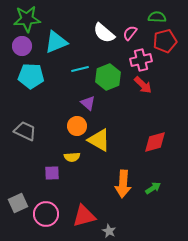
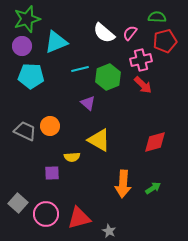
green star: rotated 12 degrees counterclockwise
orange circle: moved 27 px left
gray square: rotated 24 degrees counterclockwise
red triangle: moved 5 px left, 2 px down
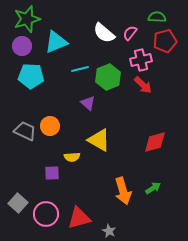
orange arrow: moved 7 px down; rotated 20 degrees counterclockwise
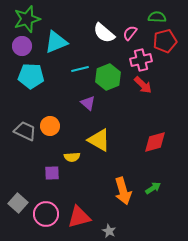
red triangle: moved 1 px up
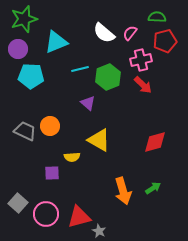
green star: moved 3 px left
purple circle: moved 4 px left, 3 px down
gray star: moved 10 px left
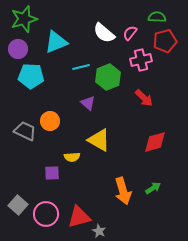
cyan line: moved 1 px right, 2 px up
red arrow: moved 1 px right, 13 px down
orange circle: moved 5 px up
gray square: moved 2 px down
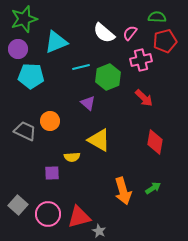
red diamond: rotated 65 degrees counterclockwise
pink circle: moved 2 px right
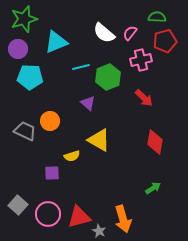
cyan pentagon: moved 1 px left, 1 px down
yellow semicircle: moved 1 px up; rotated 14 degrees counterclockwise
orange arrow: moved 28 px down
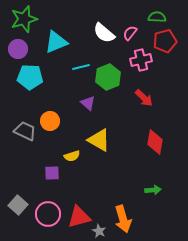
green arrow: moved 2 px down; rotated 28 degrees clockwise
